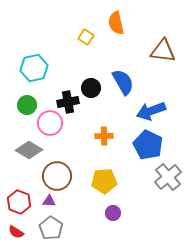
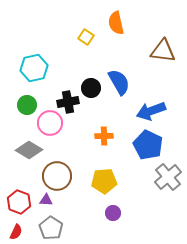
blue semicircle: moved 4 px left
purple triangle: moved 3 px left, 1 px up
red semicircle: rotated 98 degrees counterclockwise
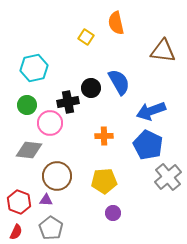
gray diamond: rotated 24 degrees counterclockwise
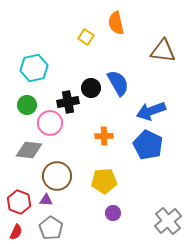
blue semicircle: moved 1 px left, 1 px down
gray cross: moved 44 px down
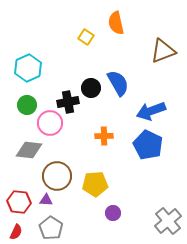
brown triangle: rotated 28 degrees counterclockwise
cyan hexagon: moved 6 px left; rotated 12 degrees counterclockwise
yellow pentagon: moved 9 px left, 3 px down
red hexagon: rotated 15 degrees counterclockwise
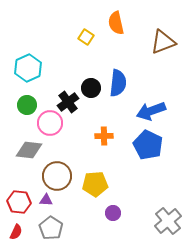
brown triangle: moved 9 px up
blue semicircle: rotated 36 degrees clockwise
black cross: rotated 25 degrees counterclockwise
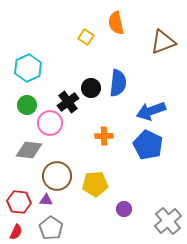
purple circle: moved 11 px right, 4 px up
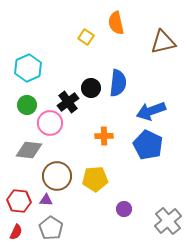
brown triangle: rotated 8 degrees clockwise
yellow pentagon: moved 5 px up
red hexagon: moved 1 px up
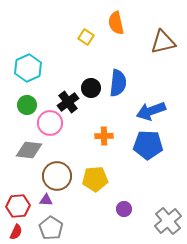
blue pentagon: rotated 24 degrees counterclockwise
red hexagon: moved 1 px left, 5 px down; rotated 10 degrees counterclockwise
